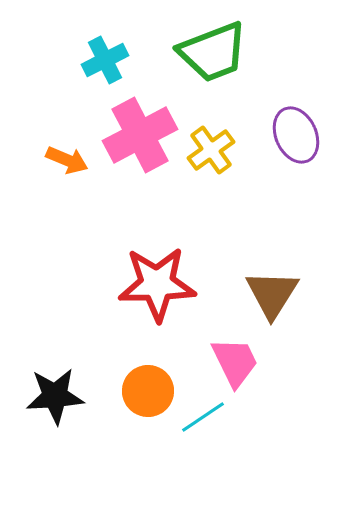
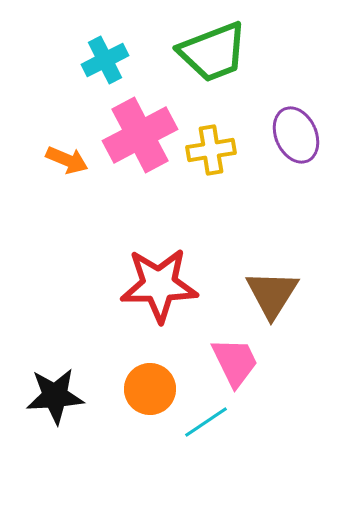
yellow cross: rotated 27 degrees clockwise
red star: moved 2 px right, 1 px down
orange circle: moved 2 px right, 2 px up
cyan line: moved 3 px right, 5 px down
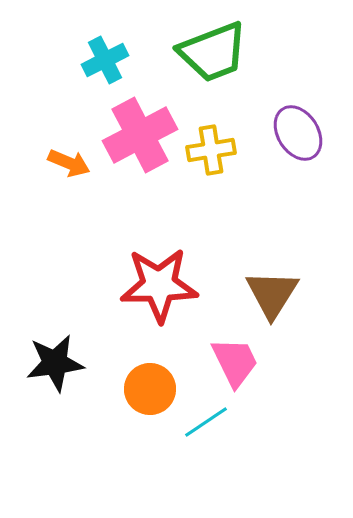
purple ellipse: moved 2 px right, 2 px up; rotated 8 degrees counterclockwise
orange arrow: moved 2 px right, 3 px down
black star: moved 33 px up; rotated 4 degrees counterclockwise
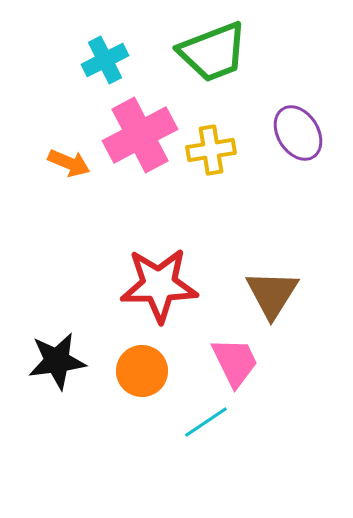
black star: moved 2 px right, 2 px up
orange circle: moved 8 px left, 18 px up
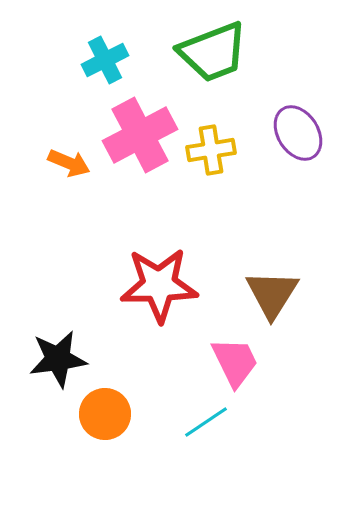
black star: moved 1 px right, 2 px up
orange circle: moved 37 px left, 43 px down
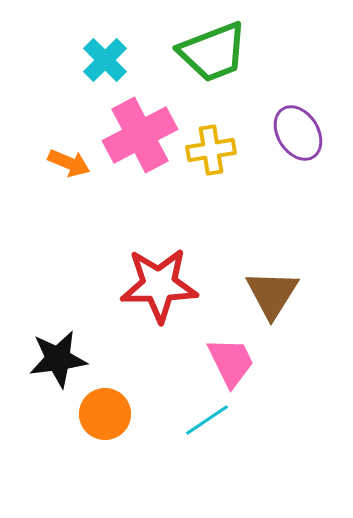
cyan cross: rotated 18 degrees counterclockwise
pink trapezoid: moved 4 px left
cyan line: moved 1 px right, 2 px up
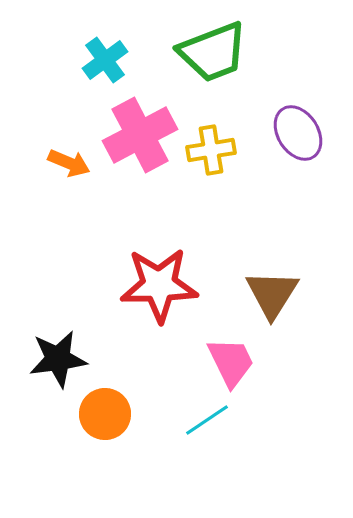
cyan cross: rotated 9 degrees clockwise
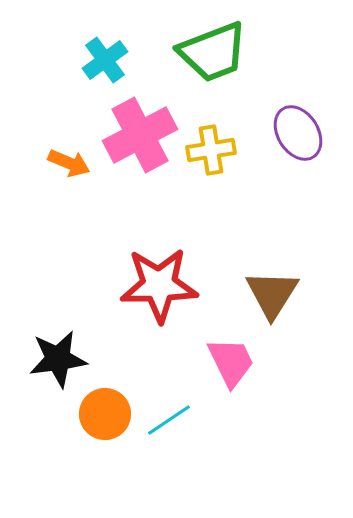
cyan line: moved 38 px left
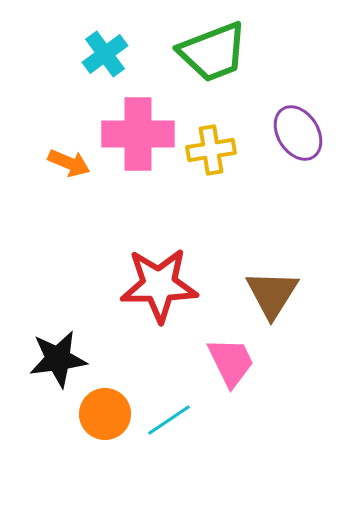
cyan cross: moved 6 px up
pink cross: moved 2 px left, 1 px up; rotated 28 degrees clockwise
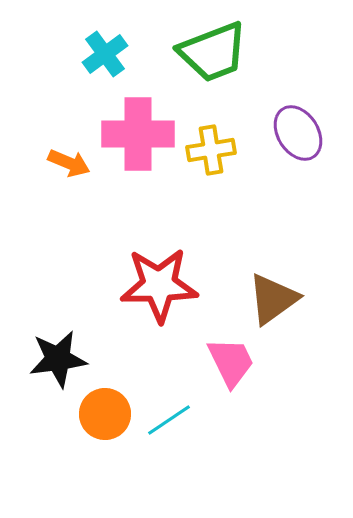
brown triangle: moved 1 px right, 5 px down; rotated 22 degrees clockwise
